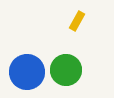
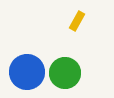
green circle: moved 1 px left, 3 px down
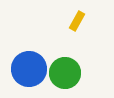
blue circle: moved 2 px right, 3 px up
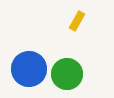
green circle: moved 2 px right, 1 px down
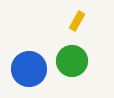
green circle: moved 5 px right, 13 px up
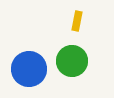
yellow rectangle: rotated 18 degrees counterclockwise
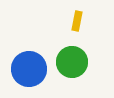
green circle: moved 1 px down
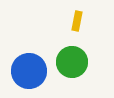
blue circle: moved 2 px down
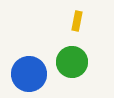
blue circle: moved 3 px down
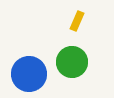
yellow rectangle: rotated 12 degrees clockwise
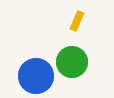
blue circle: moved 7 px right, 2 px down
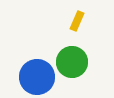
blue circle: moved 1 px right, 1 px down
